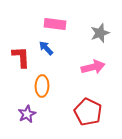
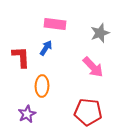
blue arrow: rotated 77 degrees clockwise
pink arrow: rotated 60 degrees clockwise
red pentagon: rotated 20 degrees counterclockwise
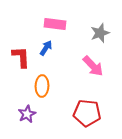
pink arrow: moved 1 px up
red pentagon: moved 1 px left, 1 px down
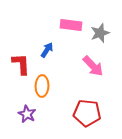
pink rectangle: moved 16 px right, 1 px down
blue arrow: moved 1 px right, 2 px down
red L-shape: moved 7 px down
purple star: rotated 18 degrees counterclockwise
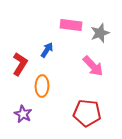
red L-shape: moved 1 px left; rotated 35 degrees clockwise
purple star: moved 4 px left
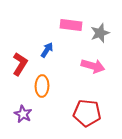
pink arrow: rotated 30 degrees counterclockwise
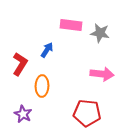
gray star: rotated 30 degrees clockwise
pink arrow: moved 9 px right, 8 px down; rotated 10 degrees counterclockwise
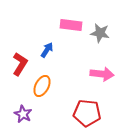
orange ellipse: rotated 25 degrees clockwise
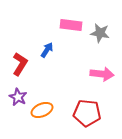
orange ellipse: moved 24 px down; rotated 40 degrees clockwise
purple star: moved 5 px left, 17 px up
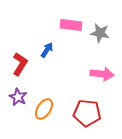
orange ellipse: moved 2 px right, 1 px up; rotated 35 degrees counterclockwise
